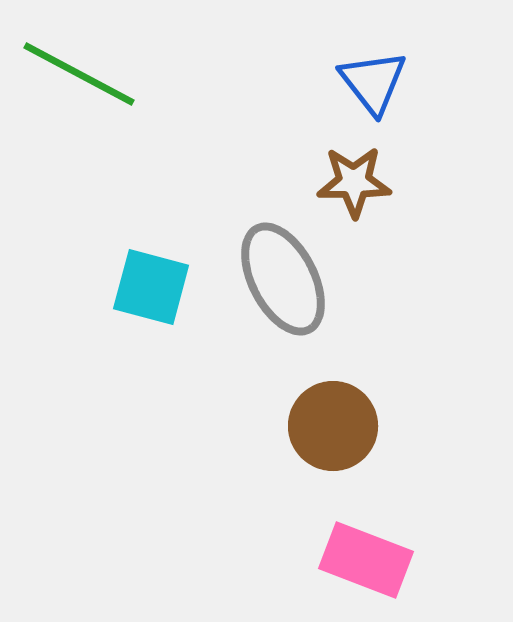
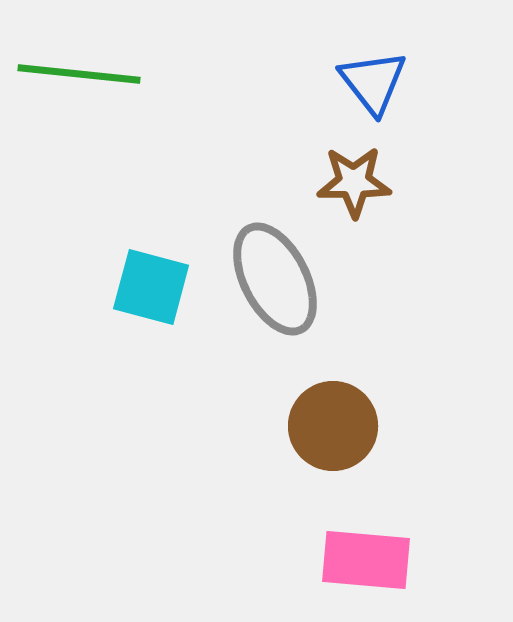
green line: rotated 22 degrees counterclockwise
gray ellipse: moved 8 px left
pink rectangle: rotated 16 degrees counterclockwise
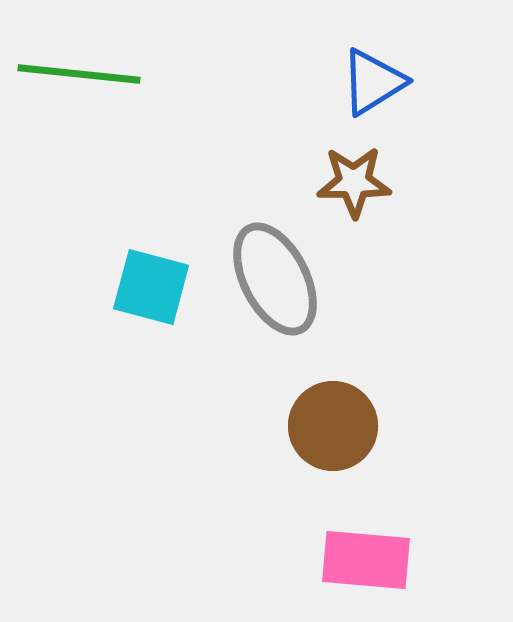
blue triangle: rotated 36 degrees clockwise
